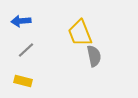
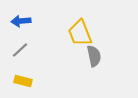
gray line: moved 6 px left
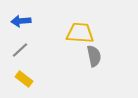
yellow trapezoid: rotated 116 degrees clockwise
yellow rectangle: moved 1 px right, 2 px up; rotated 24 degrees clockwise
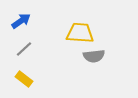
blue arrow: rotated 150 degrees clockwise
gray line: moved 4 px right, 1 px up
gray semicircle: rotated 95 degrees clockwise
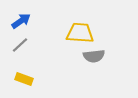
gray line: moved 4 px left, 4 px up
yellow rectangle: rotated 18 degrees counterclockwise
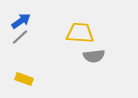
gray line: moved 8 px up
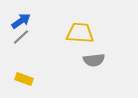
gray line: moved 1 px right
gray semicircle: moved 4 px down
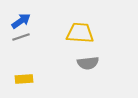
gray line: rotated 24 degrees clockwise
gray semicircle: moved 6 px left, 3 px down
yellow rectangle: rotated 24 degrees counterclockwise
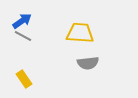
blue arrow: moved 1 px right
gray line: moved 2 px right, 1 px up; rotated 48 degrees clockwise
yellow rectangle: rotated 60 degrees clockwise
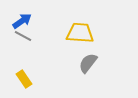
gray semicircle: rotated 135 degrees clockwise
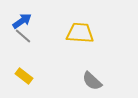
gray line: rotated 12 degrees clockwise
gray semicircle: moved 4 px right, 18 px down; rotated 85 degrees counterclockwise
yellow rectangle: moved 3 px up; rotated 18 degrees counterclockwise
